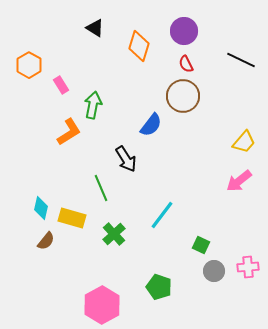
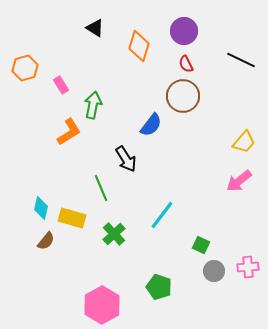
orange hexagon: moved 4 px left, 3 px down; rotated 15 degrees clockwise
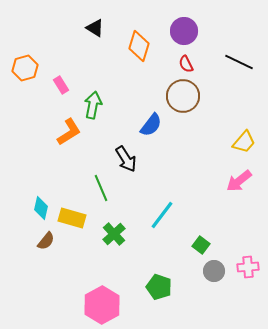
black line: moved 2 px left, 2 px down
green square: rotated 12 degrees clockwise
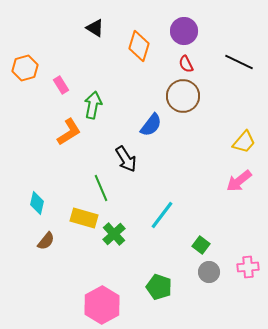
cyan diamond: moved 4 px left, 5 px up
yellow rectangle: moved 12 px right
gray circle: moved 5 px left, 1 px down
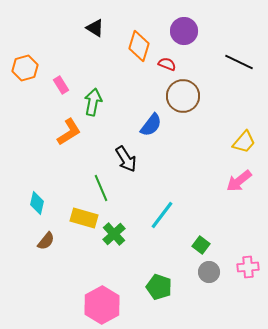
red semicircle: moved 19 px left; rotated 138 degrees clockwise
green arrow: moved 3 px up
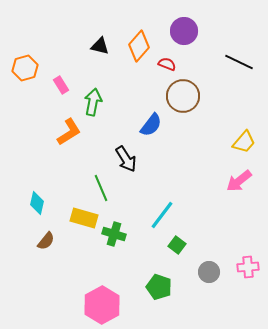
black triangle: moved 5 px right, 18 px down; rotated 18 degrees counterclockwise
orange diamond: rotated 24 degrees clockwise
green cross: rotated 30 degrees counterclockwise
green square: moved 24 px left
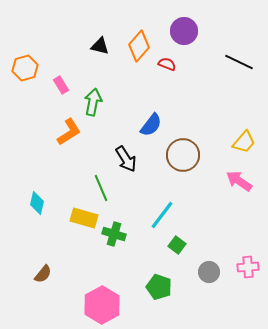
brown circle: moved 59 px down
pink arrow: rotated 72 degrees clockwise
brown semicircle: moved 3 px left, 33 px down
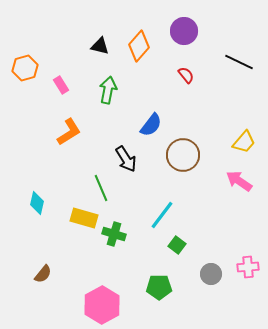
red semicircle: moved 19 px right, 11 px down; rotated 30 degrees clockwise
green arrow: moved 15 px right, 12 px up
gray circle: moved 2 px right, 2 px down
green pentagon: rotated 20 degrees counterclockwise
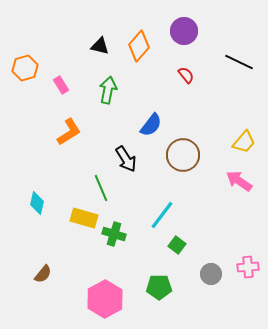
pink hexagon: moved 3 px right, 6 px up
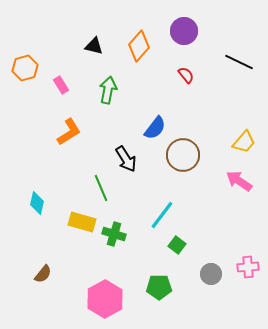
black triangle: moved 6 px left
blue semicircle: moved 4 px right, 3 px down
yellow rectangle: moved 2 px left, 4 px down
